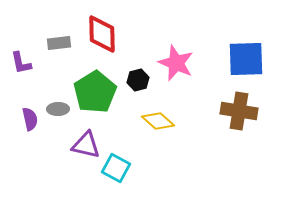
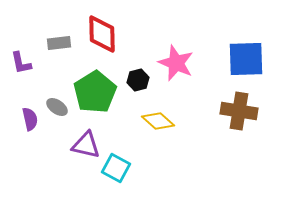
gray ellipse: moved 1 px left, 2 px up; rotated 35 degrees clockwise
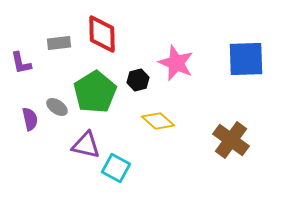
brown cross: moved 8 px left, 29 px down; rotated 27 degrees clockwise
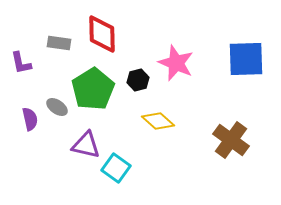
gray rectangle: rotated 15 degrees clockwise
green pentagon: moved 2 px left, 3 px up
cyan square: rotated 8 degrees clockwise
